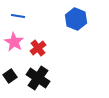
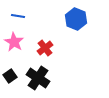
red cross: moved 7 px right
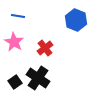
blue hexagon: moved 1 px down
black square: moved 5 px right, 6 px down
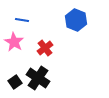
blue line: moved 4 px right, 4 px down
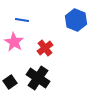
black square: moved 5 px left
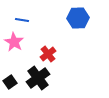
blue hexagon: moved 2 px right, 2 px up; rotated 25 degrees counterclockwise
red cross: moved 3 px right, 6 px down
black cross: rotated 20 degrees clockwise
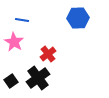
black square: moved 1 px right, 1 px up
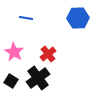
blue line: moved 4 px right, 2 px up
pink star: moved 10 px down
black square: rotated 24 degrees counterclockwise
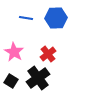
blue hexagon: moved 22 px left
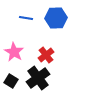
red cross: moved 2 px left, 1 px down
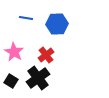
blue hexagon: moved 1 px right, 6 px down
